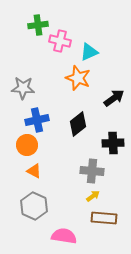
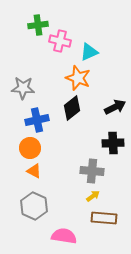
black arrow: moved 1 px right, 9 px down; rotated 10 degrees clockwise
black diamond: moved 6 px left, 16 px up
orange circle: moved 3 px right, 3 px down
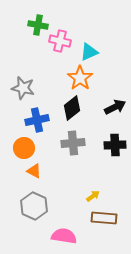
green cross: rotated 18 degrees clockwise
orange star: moved 2 px right; rotated 15 degrees clockwise
gray star: rotated 10 degrees clockwise
black cross: moved 2 px right, 2 px down
orange circle: moved 6 px left
gray cross: moved 19 px left, 28 px up; rotated 10 degrees counterclockwise
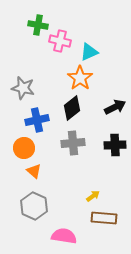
orange triangle: rotated 14 degrees clockwise
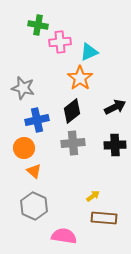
pink cross: moved 1 px down; rotated 20 degrees counterclockwise
black diamond: moved 3 px down
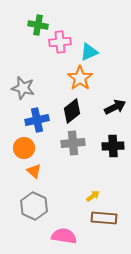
black cross: moved 2 px left, 1 px down
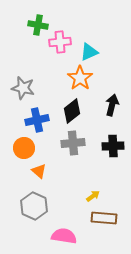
black arrow: moved 3 px left, 2 px up; rotated 50 degrees counterclockwise
orange triangle: moved 5 px right
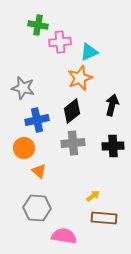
orange star: rotated 15 degrees clockwise
gray hexagon: moved 3 px right, 2 px down; rotated 20 degrees counterclockwise
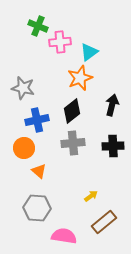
green cross: moved 1 px down; rotated 12 degrees clockwise
cyan triangle: rotated 12 degrees counterclockwise
yellow arrow: moved 2 px left
brown rectangle: moved 4 px down; rotated 45 degrees counterclockwise
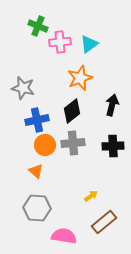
cyan triangle: moved 8 px up
orange circle: moved 21 px right, 3 px up
orange triangle: moved 3 px left
